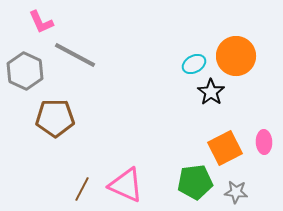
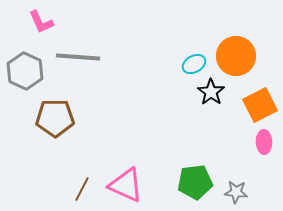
gray line: moved 3 px right, 2 px down; rotated 24 degrees counterclockwise
orange square: moved 35 px right, 43 px up
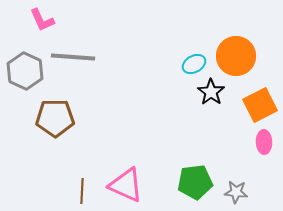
pink L-shape: moved 1 px right, 2 px up
gray line: moved 5 px left
brown line: moved 2 px down; rotated 25 degrees counterclockwise
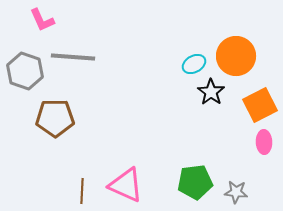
gray hexagon: rotated 6 degrees counterclockwise
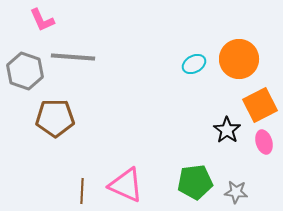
orange circle: moved 3 px right, 3 px down
black star: moved 16 px right, 38 px down
pink ellipse: rotated 15 degrees counterclockwise
